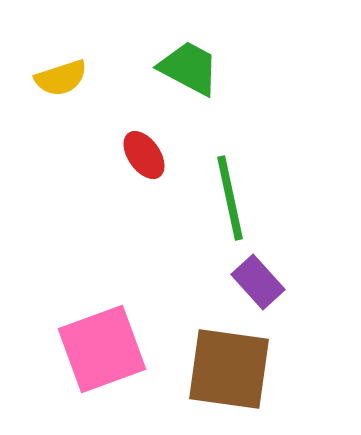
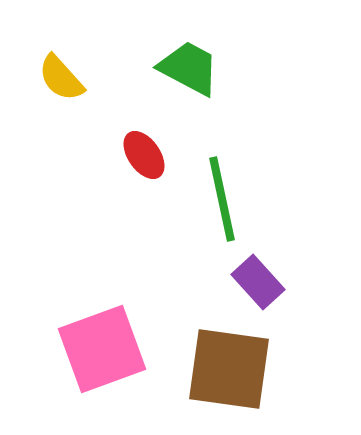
yellow semicircle: rotated 66 degrees clockwise
green line: moved 8 px left, 1 px down
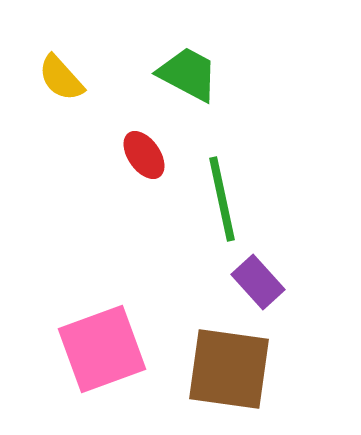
green trapezoid: moved 1 px left, 6 px down
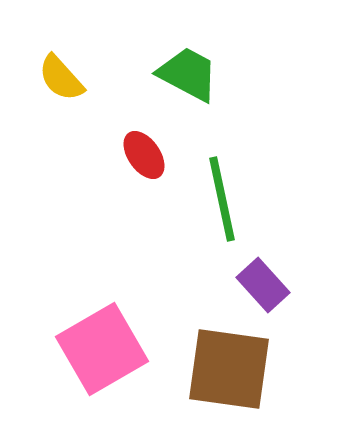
purple rectangle: moved 5 px right, 3 px down
pink square: rotated 10 degrees counterclockwise
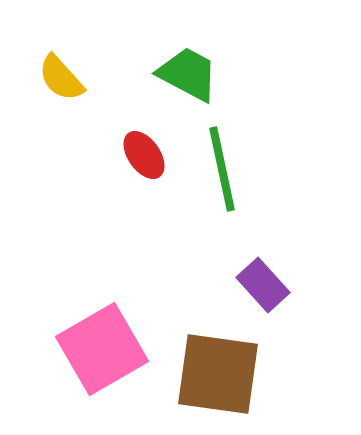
green line: moved 30 px up
brown square: moved 11 px left, 5 px down
